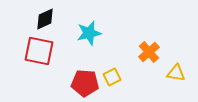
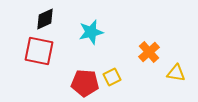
cyan star: moved 2 px right, 1 px up
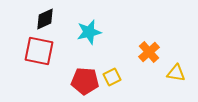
cyan star: moved 2 px left
red pentagon: moved 2 px up
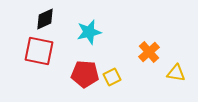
red pentagon: moved 7 px up
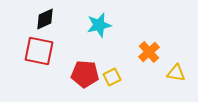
cyan star: moved 10 px right, 7 px up
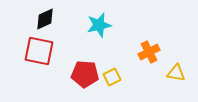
orange cross: rotated 15 degrees clockwise
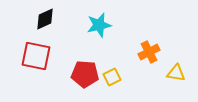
red square: moved 3 px left, 5 px down
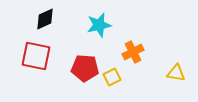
orange cross: moved 16 px left
red pentagon: moved 6 px up
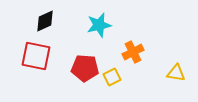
black diamond: moved 2 px down
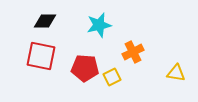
black diamond: rotated 25 degrees clockwise
red square: moved 5 px right
